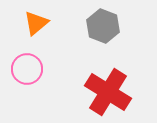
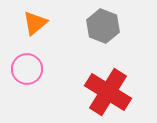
orange triangle: moved 1 px left
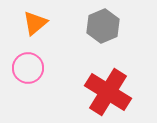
gray hexagon: rotated 16 degrees clockwise
pink circle: moved 1 px right, 1 px up
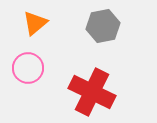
gray hexagon: rotated 12 degrees clockwise
red cross: moved 16 px left; rotated 6 degrees counterclockwise
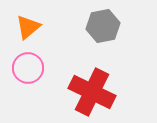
orange triangle: moved 7 px left, 4 px down
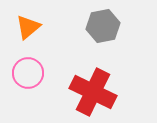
pink circle: moved 5 px down
red cross: moved 1 px right
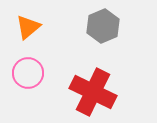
gray hexagon: rotated 12 degrees counterclockwise
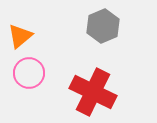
orange triangle: moved 8 px left, 9 px down
pink circle: moved 1 px right
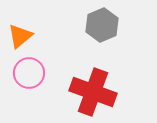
gray hexagon: moved 1 px left, 1 px up
red cross: rotated 6 degrees counterclockwise
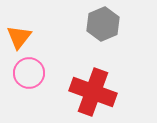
gray hexagon: moved 1 px right, 1 px up
orange triangle: moved 1 px left, 1 px down; rotated 12 degrees counterclockwise
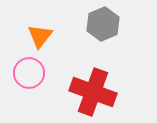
orange triangle: moved 21 px right, 1 px up
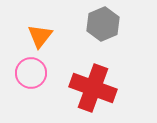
pink circle: moved 2 px right
red cross: moved 4 px up
